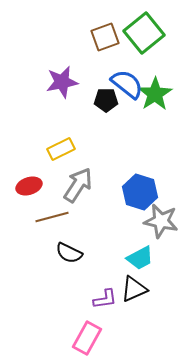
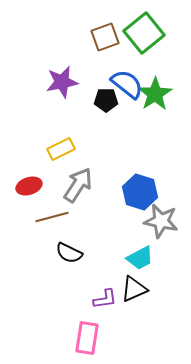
pink rectangle: rotated 20 degrees counterclockwise
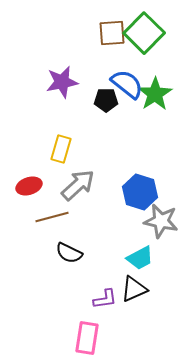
green square: rotated 6 degrees counterclockwise
brown square: moved 7 px right, 4 px up; rotated 16 degrees clockwise
yellow rectangle: rotated 48 degrees counterclockwise
gray arrow: rotated 15 degrees clockwise
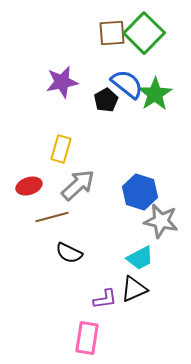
black pentagon: rotated 30 degrees counterclockwise
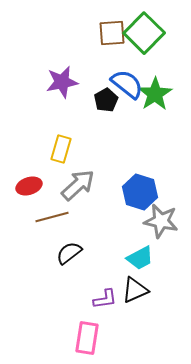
black semicircle: rotated 116 degrees clockwise
black triangle: moved 1 px right, 1 px down
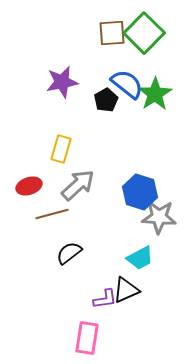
brown line: moved 3 px up
gray star: moved 2 px left, 4 px up; rotated 8 degrees counterclockwise
black triangle: moved 9 px left
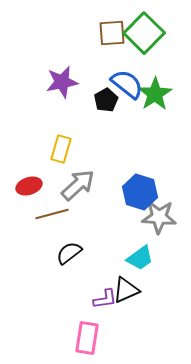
cyan trapezoid: rotated 8 degrees counterclockwise
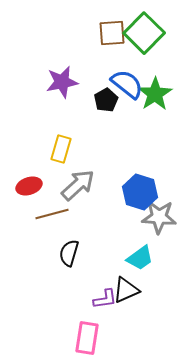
black semicircle: rotated 36 degrees counterclockwise
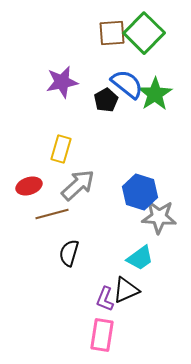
purple L-shape: rotated 120 degrees clockwise
pink rectangle: moved 15 px right, 3 px up
